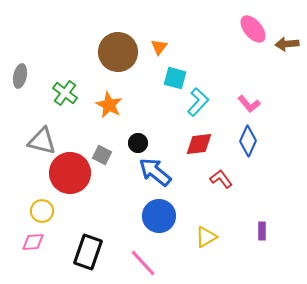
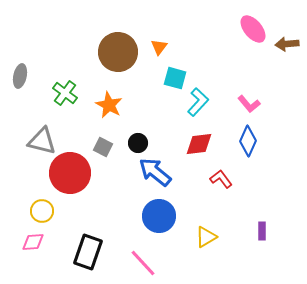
gray square: moved 1 px right, 8 px up
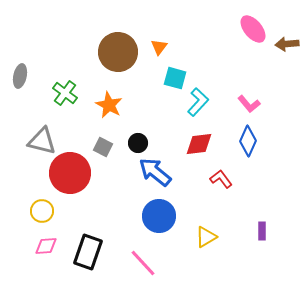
pink diamond: moved 13 px right, 4 px down
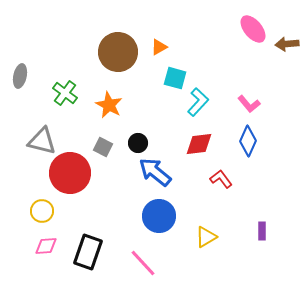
orange triangle: rotated 24 degrees clockwise
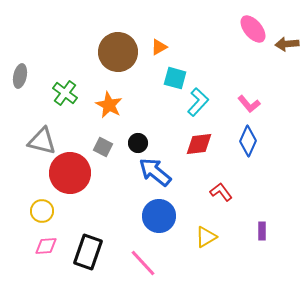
red L-shape: moved 13 px down
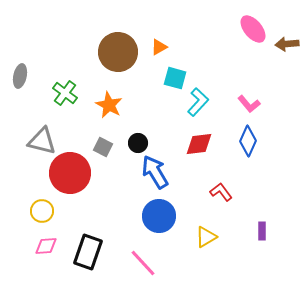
blue arrow: rotated 20 degrees clockwise
